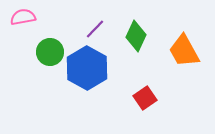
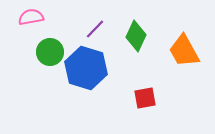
pink semicircle: moved 8 px right
blue hexagon: moved 1 px left; rotated 12 degrees counterclockwise
red square: rotated 25 degrees clockwise
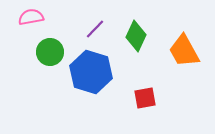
blue hexagon: moved 5 px right, 4 px down
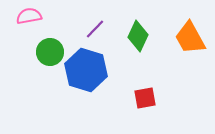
pink semicircle: moved 2 px left, 1 px up
green diamond: moved 2 px right
orange trapezoid: moved 6 px right, 13 px up
blue hexagon: moved 5 px left, 2 px up
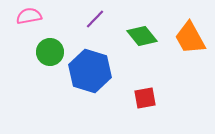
purple line: moved 10 px up
green diamond: moved 4 px right; rotated 64 degrees counterclockwise
blue hexagon: moved 4 px right, 1 px down
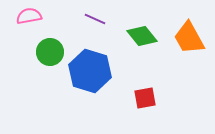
purple line: rotated 70 degrees clockwise
orange trapezoid: moved 1 px left
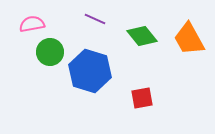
pink semicircle: moved 3 px right, 8 px down
orange trapezoid: moved 1 px down
red square: moved 3 px left
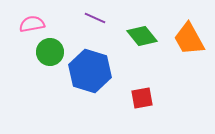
purple line: moved 1 px up
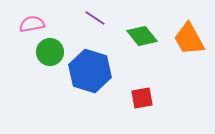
purple line: rotated 10 degrees clockwise
